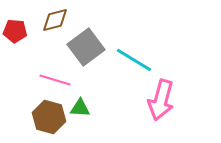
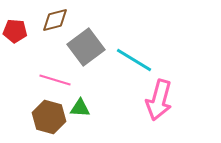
pink arrow: moved 2 px left
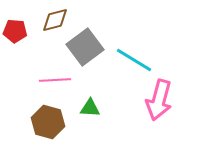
gray square: moved 1 px left
pink line: rotated 20 degrees counterclockwise
green triangle: moved 10 px right
brown hexagon: moved 1 px left, 5 px down
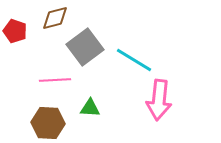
brown diamond: moved 2 px up
red pentagon: rotated 15 degrees clockwise
pink arrow: rotated 9 degrees counterclockwise
brown hexagon: moved 1 px down; rotated 12 degrees counterclockwise
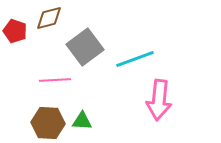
brown diamond: moved 6 px left
cyan line: moved 1 px right, 1 px up; rotated 51 degrees counterclockwise
green triangle: moved 8 px left, 13 px down
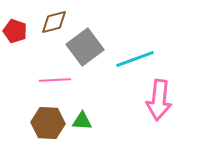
brown diamond: moved 5 px right, 4 px down
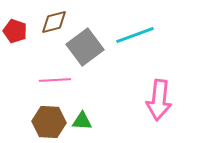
cyan line: moved 24 px up
brown hexagon: moved 1 px right, 1 px up
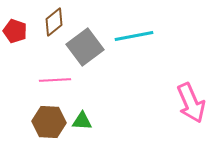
brown diamond: rotated 24 degrees counterclockwise
cyan line: moved 1 px left, 1 px down; rotated 9 degrees clockwise
pink arrow: moved 32 px right, 3 px down; rotated 30 degrees counterclockwise
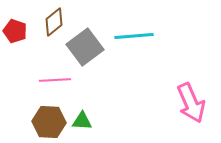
cyan line: rotated 6 degrees clockwise
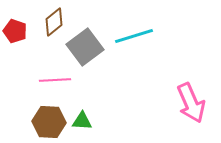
cyan line: rotated 12 degrees counterclockwise
